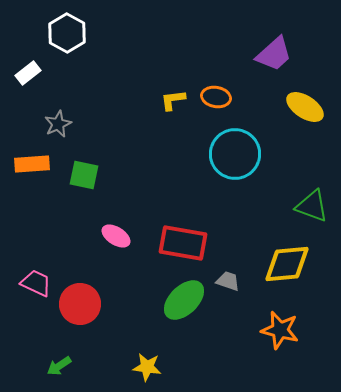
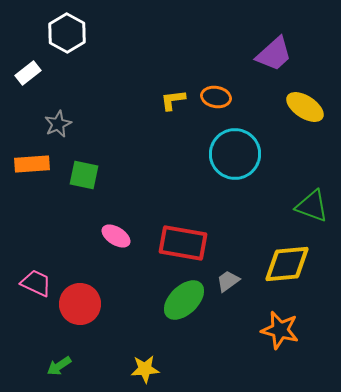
gray trapezoid: rotated 55 degrees counterclockwise
yellow star: moved 2 px left, 2 px down; rotated 12 degrees counterclockwise
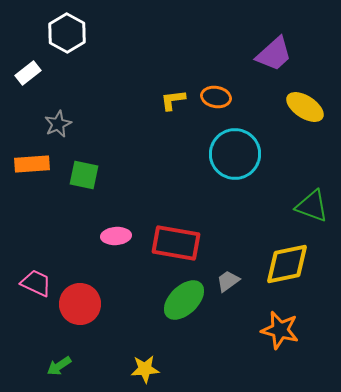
pink ellipse: rotated 36 degrees counterclockwise
red rectangle: moved 7 px left
yellow diamond: rotated 6 degrees counterclockwise
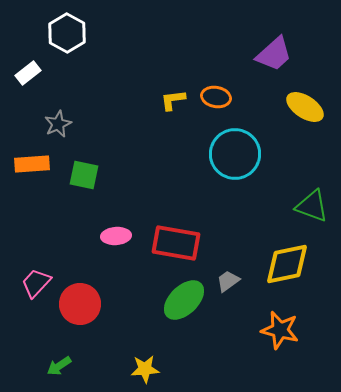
pink trapezoid: rotated 72 degrees counterclockwise
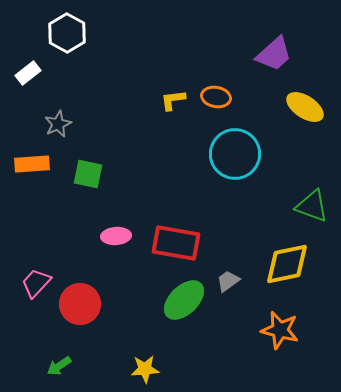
green square: moved 4 px right, 1 px up
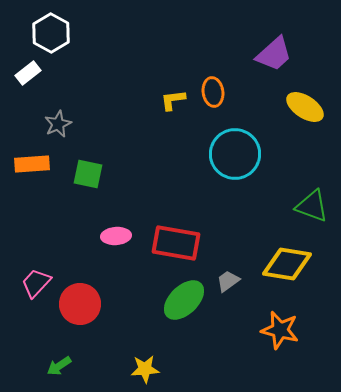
white hexagon: moved 16 px left
orange ellipse: moved 3 px left, 5 px up; rotated 72 degrees clockwise
yellow diamond: rotated 21 degrees clockwise
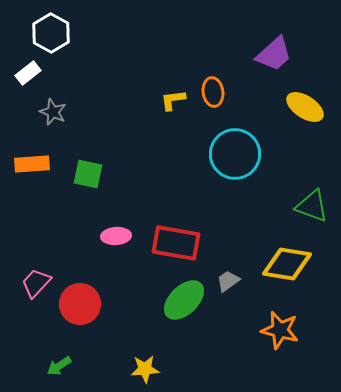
gray star: moved 5 px left, 12 px up; rotated 24 degrees counterclockwise
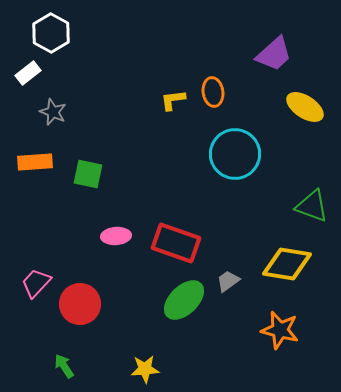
orange rectangle: moved 3 px right, 2 px up
red rectangle: rotated 9 degrees clockwise
green arrow: moved 5 px right; rotated 90 degrees clockwise
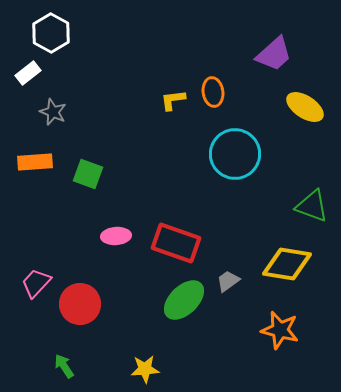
green square: rotated 8 degrees clockwise
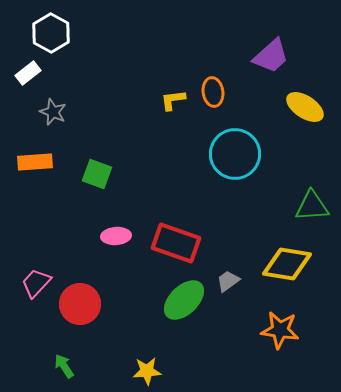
purple trapezoid: moved 3 px left, 2 px down
green square: moved 9 px right
green triangle: rotated 24 degrees counterclockwise
orange star: rotated 6 degrees counterclockwise
yellow star: moved 2 px right, 2 px down
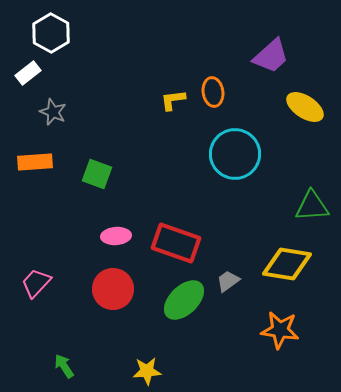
red circle: moved 33 px right, 15 px up
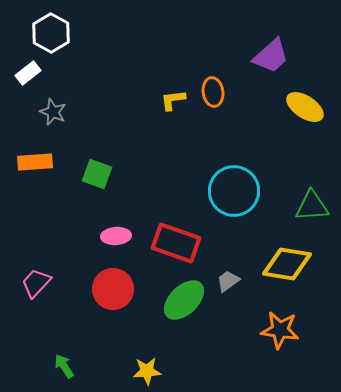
cyan circle: moved 1 px left, 37 px down
